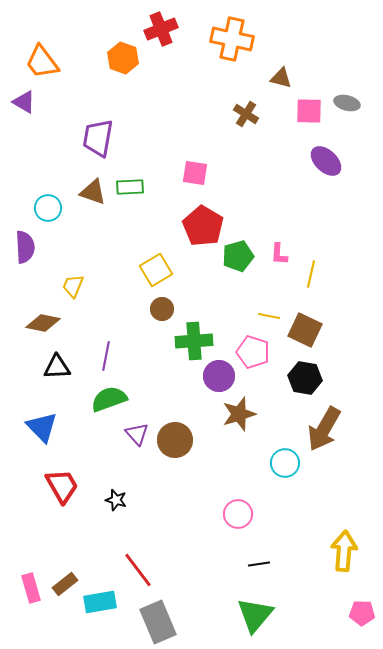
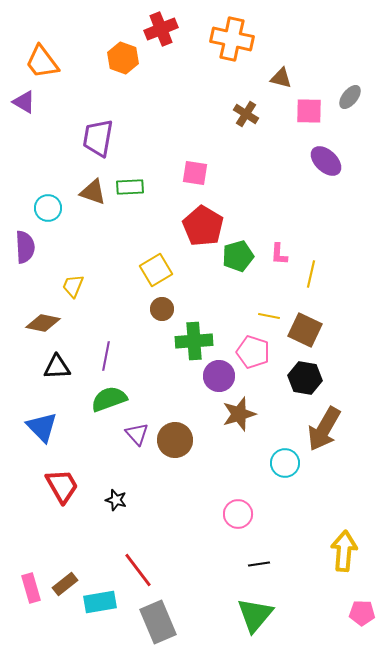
gray ellipse at (347, 103): moved 3 px right, 6 px up; rotated 65 degrees counterclockwise
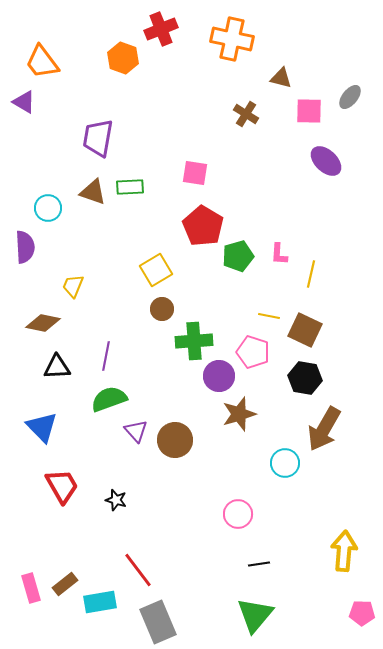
purple triangle at (137, 434): moved 1 px left, 3 px up
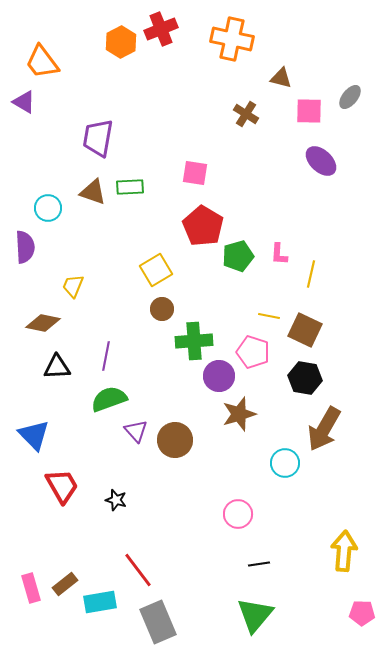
orange hexagon at (123, 58): moved 2 px left, 16 px up; rotated 12 degrees clockwise
purple ellipse at (326, 161): moved 5 px left
blue triangle at (42, 427): moved 8 px left, 8 px down
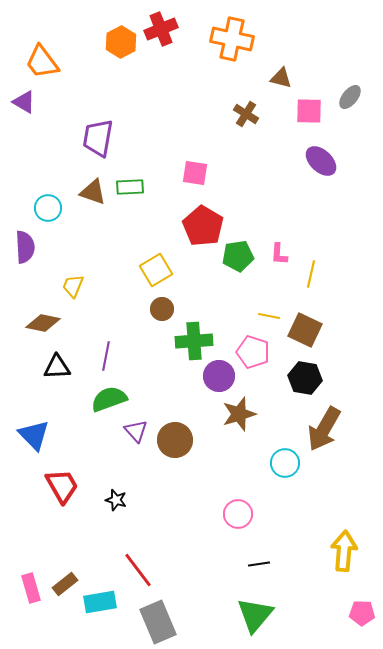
green pentagon at (238, 256): rotated 8 degrees clockwise
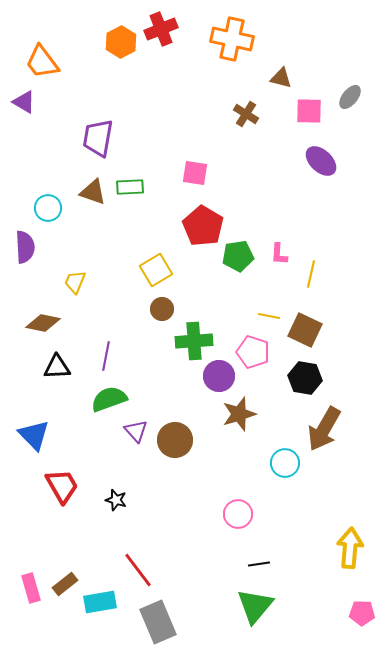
yellow trapezoid at (73, 286): moved 2 px right, 4 px up
yellow arrow at (344, 551): moved 6 px right, 3 px up
green triangle at (255, 615): moved 9 px up
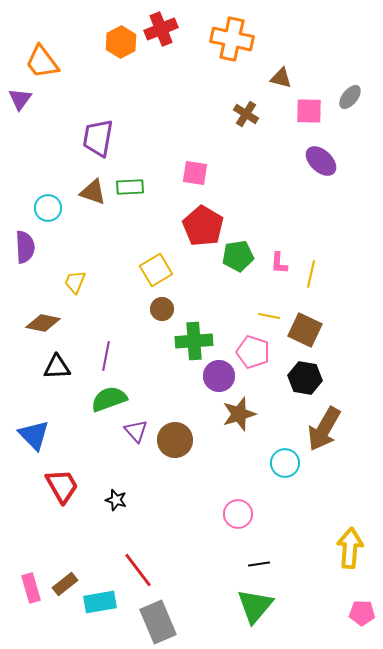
purple triangle at (24, 102): moved 4 px left, 3 px up; rotated 35 degrees clockwise
pink L-shape at (279, 254): moved 9 px down
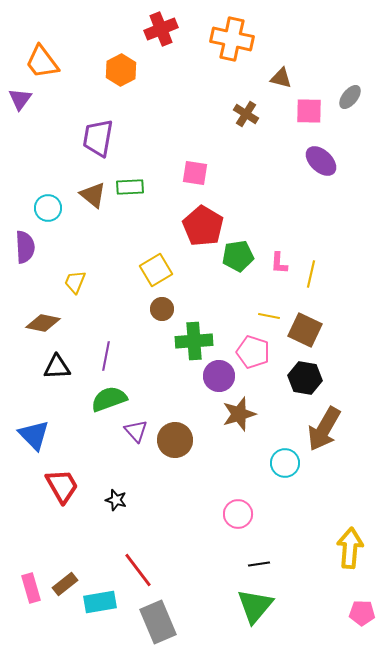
orange hexagon at (121, 42): moved 28 px down
brown triangle at (93, 192): moved 3 px down; rotated 20 degrees clockwise
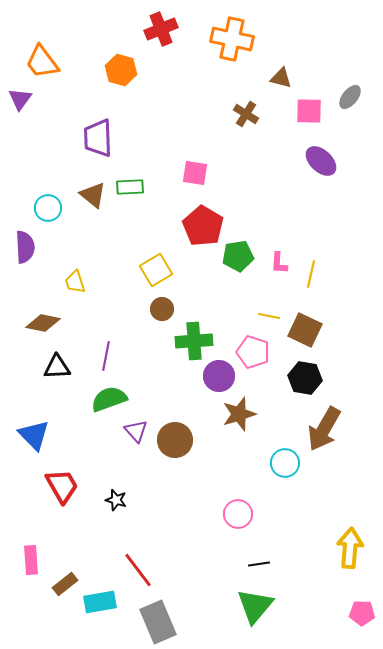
orange hexagon at (121, 70): rotated 16 degrees counterclockwise
purple trapezoid at (98, 138): rotated 12 degrees counterclockwise
yellow trapezoid at (75, 282): rotated 40 degrees counterclockwise
pink rectangle at (31, 588): moved 28 px up; rotated 12 degrees clockwise
